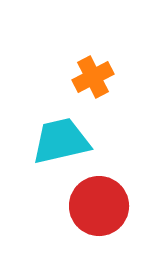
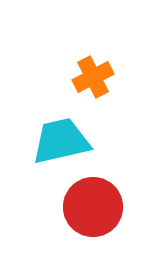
red circle: moved 6 px left, 1 px down
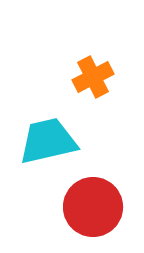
cyan trapezoid: moved 13 px left
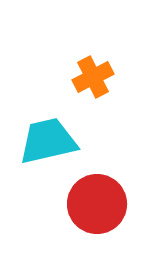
red circle: moved 4 px right, 3 px up
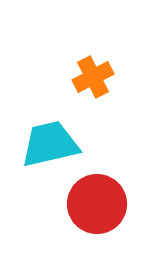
cyan trapezoid: moved 2 px right, 3 px down
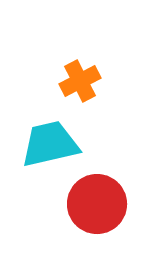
orange cross: moved 13 px left, 4 px down
